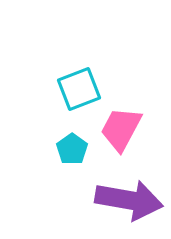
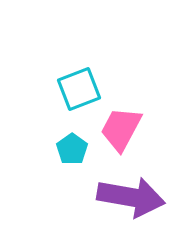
purple arrow: moved 2 px right, 3 px up
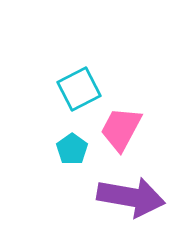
cyan square: rotated 6 degrees counterclockwise
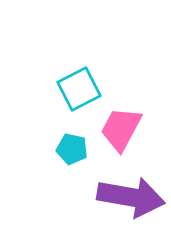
cyan pentagon: rotated 24 degrees counterclockwise
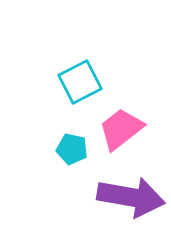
cyan square: moved 1 px right, 7 px up
pink trapezoid: rotated 24 degrees clockwise
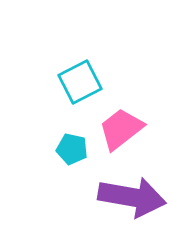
purple arrow: moved 1 px right
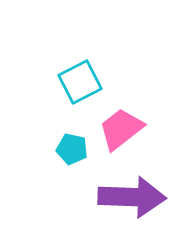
purple arrow: rotated 8 degrees counterclockwise
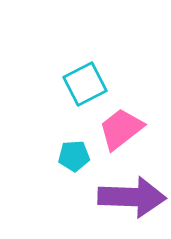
cyan square: moved 5 px right, 2 px down
cyan pentagon: moved 2 px right, 7 px down; rotated 16 degrees counterclockwise
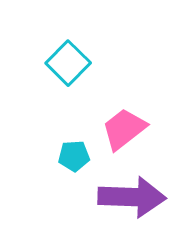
cyan square: moved 17 px left, 21 px up; rotated 18 degrees counterclockwise
pink trapezoid: moved 3 px right
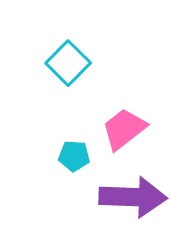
cyan pentagon: rotated 8 degrees clockwise
purple arrow: moved 1 px right
